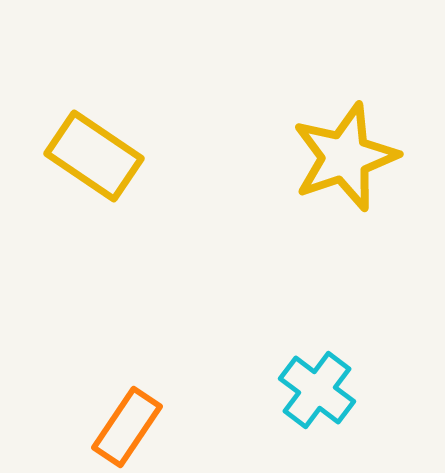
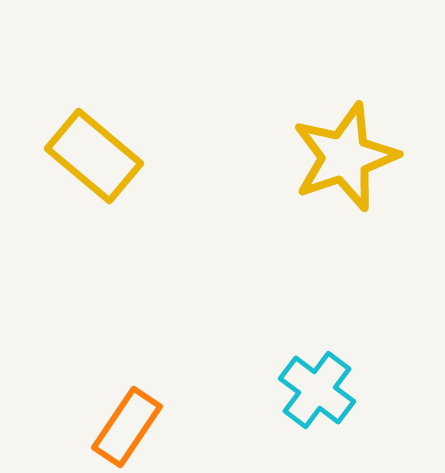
yellow rectangle: rotated 6 degrees clockwise
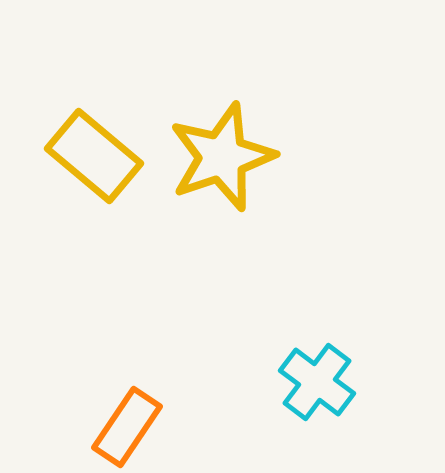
yellow star: moved 123 px left
cyan cross: moved 8 px up
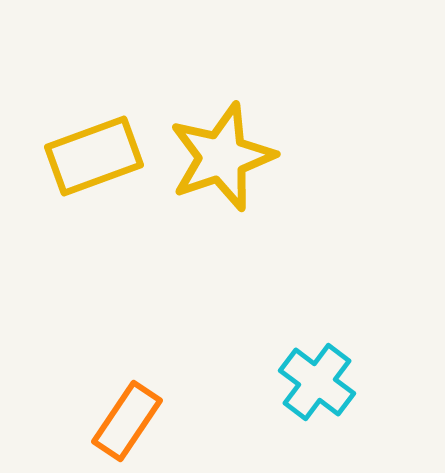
yellow rectangle: rotated 60 degrees counterclockwise
orange rectangle: moved 6 px up
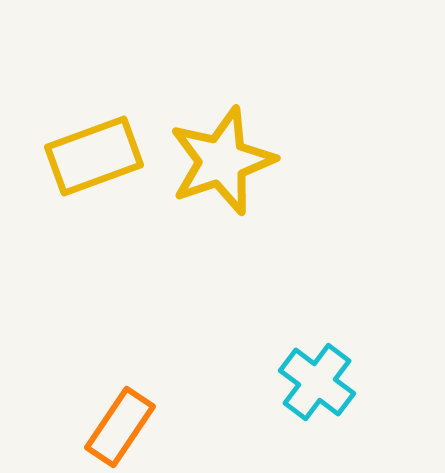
yellow star: moved 4 px down
orange rectangle: moved 7 px left, 6 px down
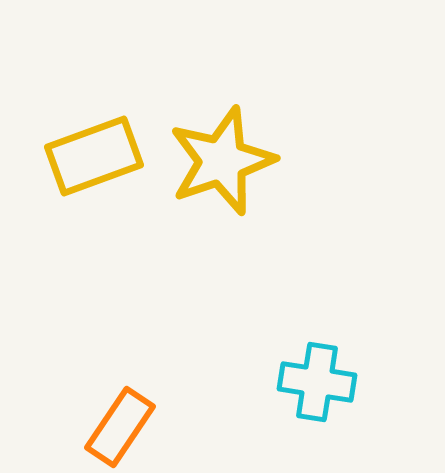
cyan cross: rotated 28 degrees counterclockwise
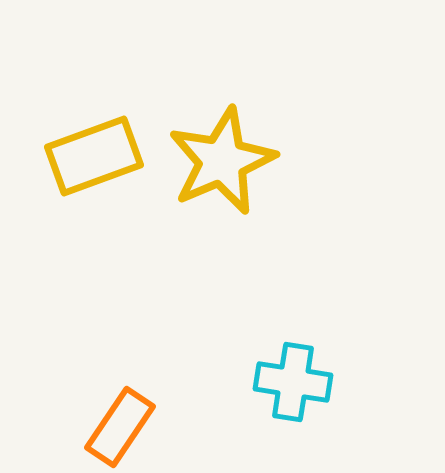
yellow star: rotated 4 degrees counterclockwise
cyan cross: moved 24 px left
